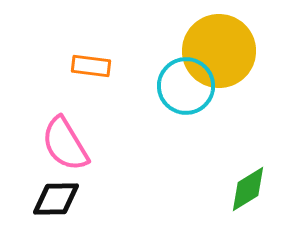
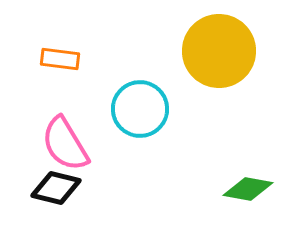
orange rectangle: moved 31 px left, 7 px up
cyan circle: moved 46 px left, 23 px down
green diamond: rotated 42 degrees clockwise
black diamond: moved 11 px up; rotated 15 degrees clockwise
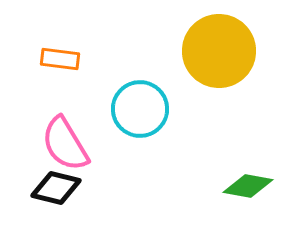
green diamond: moved 3 px up
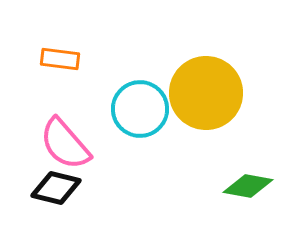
yellow circle: moved 13 px left, 42 px down
pink semicircle: rotated 10 degrees counterclockwise
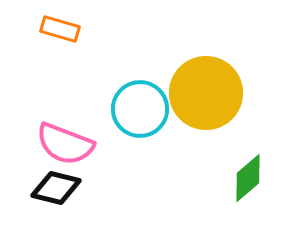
orange rectangle: moved 30 px up; rotated 9 degrees clockwise
pink semicircle: rotated 28 degrees counterclockwise
green diamond: moved 8 px up; rotated 51 degrees counterclockwise
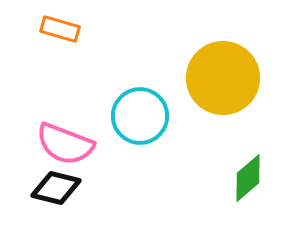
yellow circle: moved 17 px right, 15 px up
cyan circle: moved 7 px down
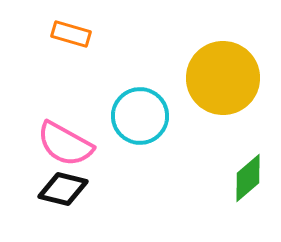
orange rectangle: moved 11 px right, 5 px down
pink semicircle: rotated 8 degrees clockwise
black diamond: moved 7 px right, 1 px down
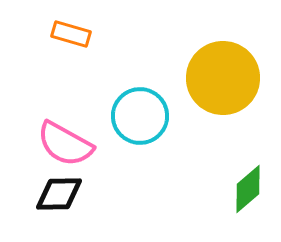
green diamond: moved 11 px down
black diamond: moved 4 px left, 5 px down; rotated 15 degrees counterclockwise
